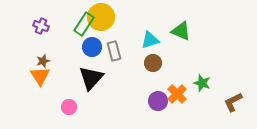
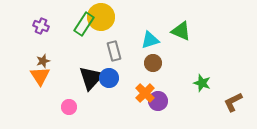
blue circle: moved 17 px right, 31 px down
orange cross: moved 32 px left, 1 px up
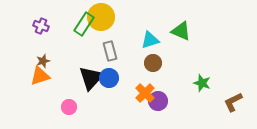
gray rectangle: moved 4 px left
orange triangle: rotated 45 degrees clockwise
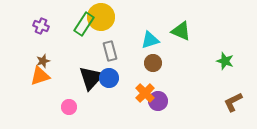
green star: moved 23 px right, 22 px up
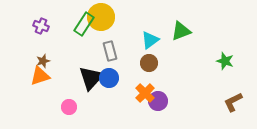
green triangle: rotated 45 degrees counterclockwise
cyan triangle: rotated 18 degrees counterclockwise
brown circle: moved 4 px left
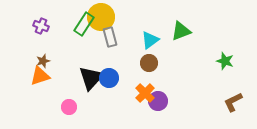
gray rectangle: moved 14 px up
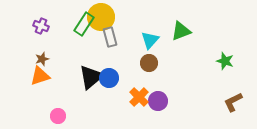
cyan triangle: rotated 12 degrees counterclockwise
brown star: moved 1 px left, 2 px up
black triangle: moved 1 px up; rotated 8 degrees clockwise
orange cross: moved 6 px left, 4 px down
pink circle: moved 11 px left, 9 px down
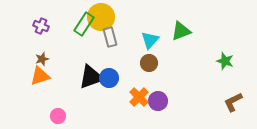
black triangle: rotated 20 degrees clockwise
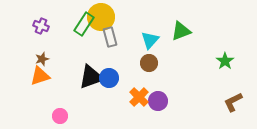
green star: rotated 18 degrees clockwise
pink circle: moved 2 px right
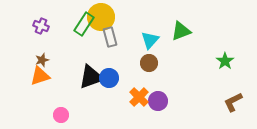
brown star: moved 1 px down
pink circle: moved 1 px right, 1 px up
